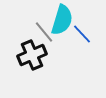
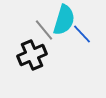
cyan semicircle: moved 2 px right
gray line: moved 2 px up
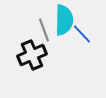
cyan semicircle: rotated 16 degrees counterclockwise
gray line: rotated 20 degrees clockwise
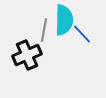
gray line: rotated 30 degrees clockwise
black cross: moved 5 px left
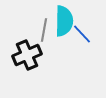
cyan semicircle: moved 1 px down
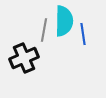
blue line: moved 1 px right; rotated 35 degrees clockwise
black cross: moved 3 px left, 3 px down
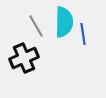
cyan semicircle: moved 1 px down
gray line: moved 8 px left, 4 px up; rotated 40 degrees counterclockwise
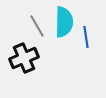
gray line: moved 1 px right
blue line: moved 3 px right, 3 px down
